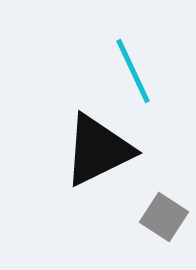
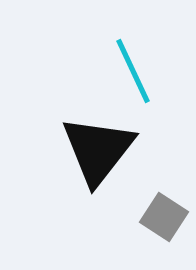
black triangle: rotated 26 degrees counterclockwise
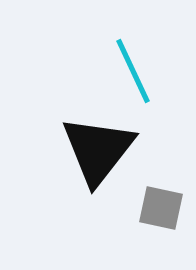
gray square: moved 3 px left, 9 px up; rotated 21 degrees counterclockwise
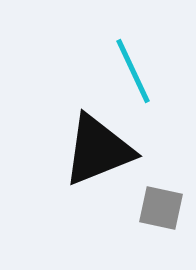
black triangle: rotated 30 degrees clockwise
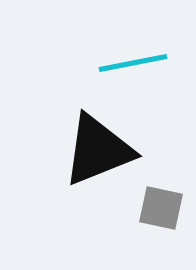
cyan line: moved 8 px up; rotated 76 degrees counterclockwise
